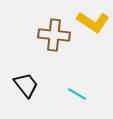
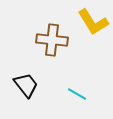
yellow L-shape: rotated 24 degrees clockwise
brown cross: moved 2 px left, 5 px down
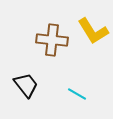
yellow L-shape: moved 9 px down
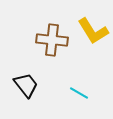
cyan line: moved 2 px right, 1 px up
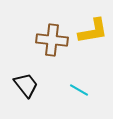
yellow L-shape: rotated 68 degrees counterclockwise
cyan line: moved 3 px up
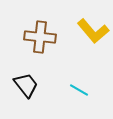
yellow L-shape: rotated 60 degrees clockwise
brown cross: moved 12 px left, 3 px up
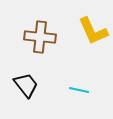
yellow L-shape: rotated 16 degrees clockwise
cyan line: rotated 18 degrees counterclockwise
